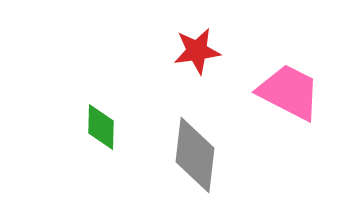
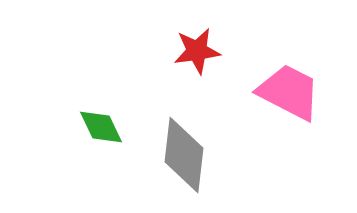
green diamond: rotated 27 degrees counterclockwise
gray diamond: moved 11 px left
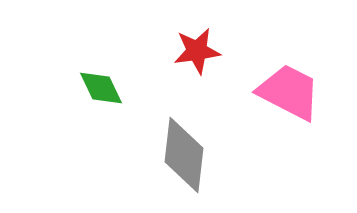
green diamond: moved 39 px up
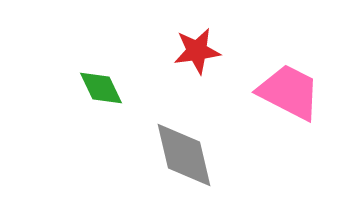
gray diamond: rotated 20 degrees counterclockwise
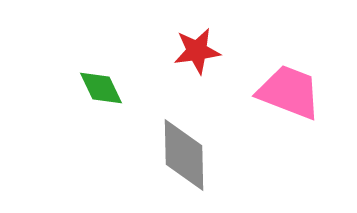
pink trapezoid: rotated 6 degrees counterclockwise
gray diamond: rotated 12 degrees clockwise
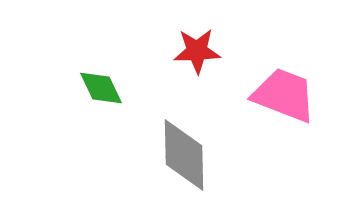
red star: rotated 6 degrees clockwise
pink trapezoid: moved 5 px left, 3 px down
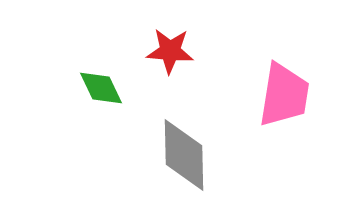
red star: moved 27 px left; rotated 6 degrees clockwise
pink trapezoid: rotated 78 degrees clockwise
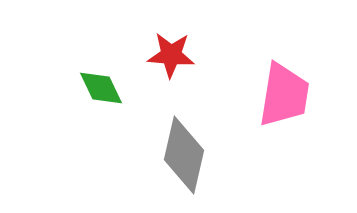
red star: moved 1 px right, 4 px down
gray diamond: rotated 14 degrees clockwise
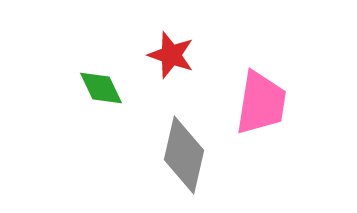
red star: rotated 15 degrees clockwise
pink trapezoid: moved 23 px left, 8 px down
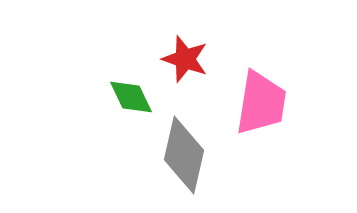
red star: moved 14 px right, 4 px down
green diamond: moved 30 px right, 9 px down
